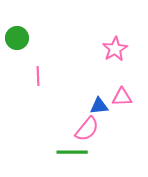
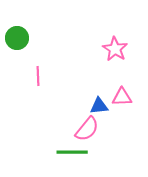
pink star: rotated 10 degrees counterclockwise
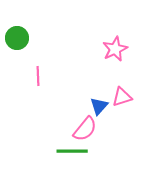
pink star: rotated 15 degrees clockwise
pink triangle: rotated 15 degrees counterclockwise
blue triangle: rotated 42 degrees counterclockwise
pink semicircle: moved 2 px left
green line: moved 1 px up
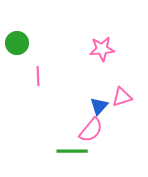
green circle: moved 5 px down
pink star: moved 13 px left; rotated 20 degrees clockwise
pink semicircle: moved 6 px right, 1 px down
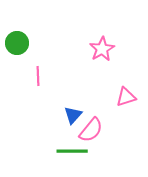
pink star: rotated 25 degrees counterclockwise
pink triangle: moved 4 px right
blue triangle: moved 26 px left, 9 px down
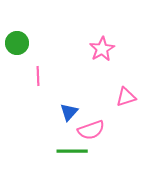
blue triangle: moved 4 px left, 3 px up
pink semicircle: rotated 32 degrees clockwise
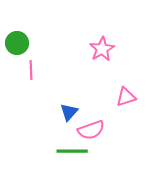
pink line: moved 7 px left, 6 px up
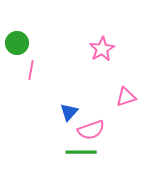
pink line: rotated 12 degrees clockwise
green line: moved 9 px right, 1 px down
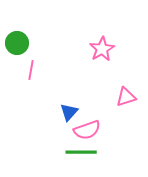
pink semicircle: moved 4 px left
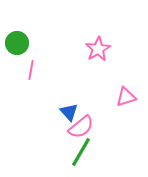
pink star: moved 4 px left
blue triangle: rotated 24 degrees counterclockwise
pink semicircle: moved 6 px left, 3 px up; rotated 20 degrees counterclockwise
green line: rotated 60 degrees counterclockwise
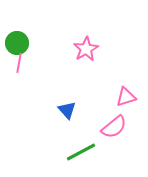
pink star: moved 12 px left
pink line: moved 12 px left, 7 px up
blue triangle: moved 2 px left, 2 px up
pink semicircle: moved 33 px right
green line: rotated 32 degrees clockwise
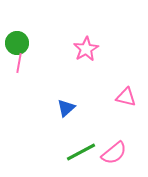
pink triangle: rotated 30 degrees clockwise
blue triangle: moved 1 px left, 2 px up; rotated 30 degrees clockwise
pink semicircle: moved 26 px down
